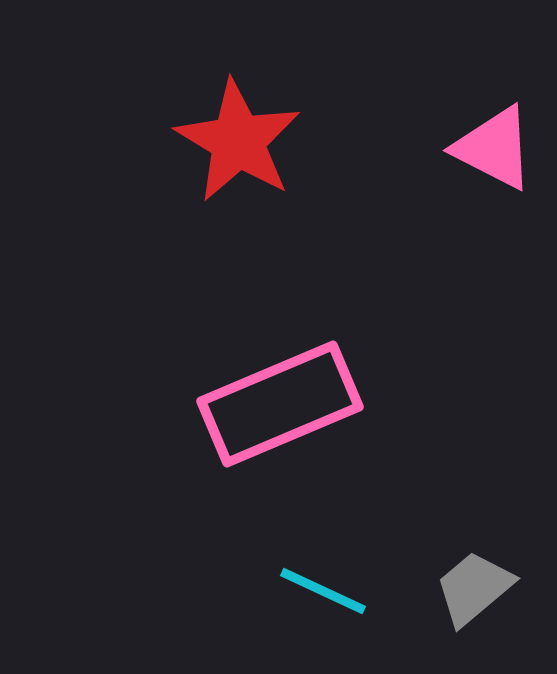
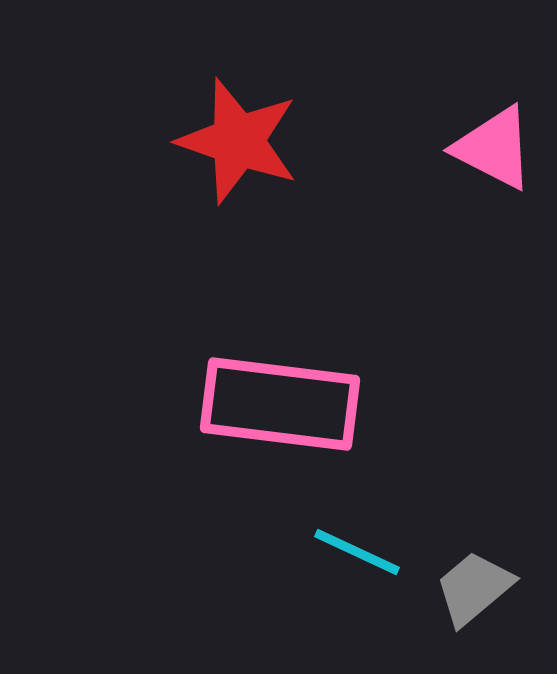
red star: rotated 12 degrees counterclockwise
pink rectangle: rotated 30 degrees clockwise
cyan line: moved 34 px right, 39 px up
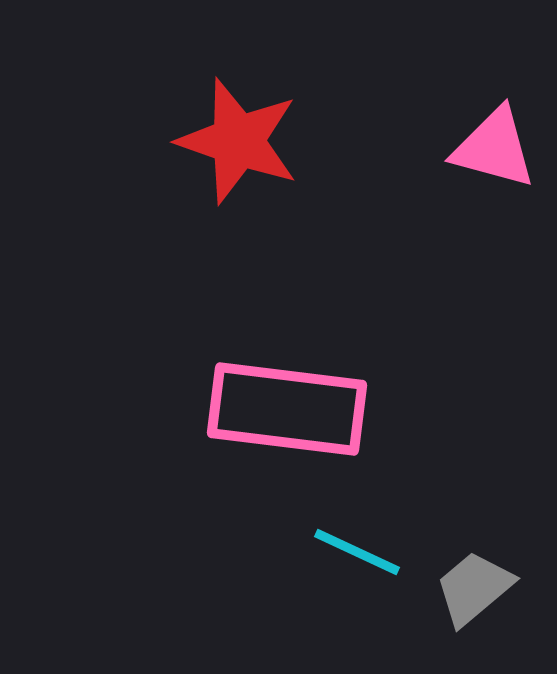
pink triangle: rotated 12 degrees counterclockwise
pink rectangle: moved 7 px right, 5 px down
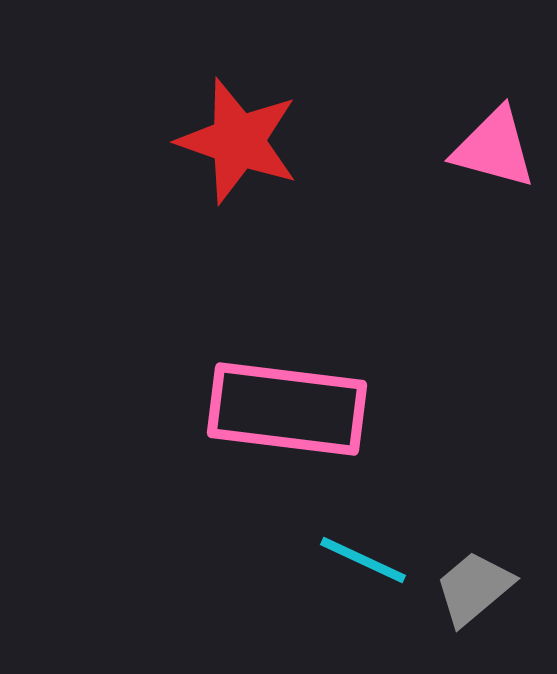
cyan line: moved 6 px right, 8 px down
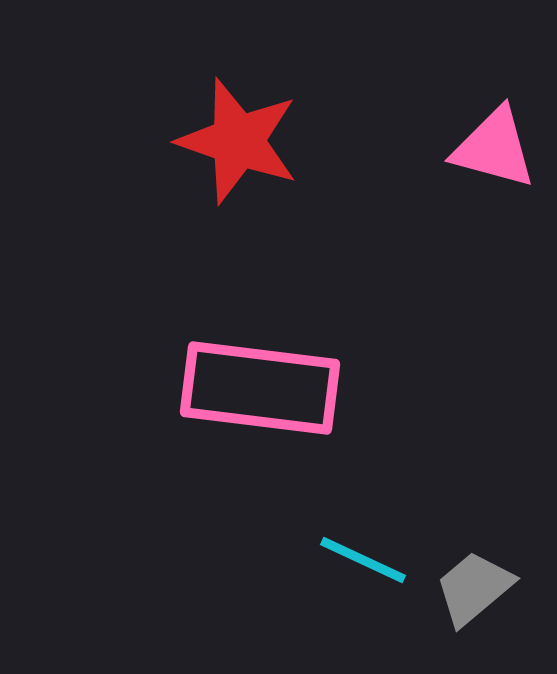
pink rectangle: moved 27 px left, 21 px up
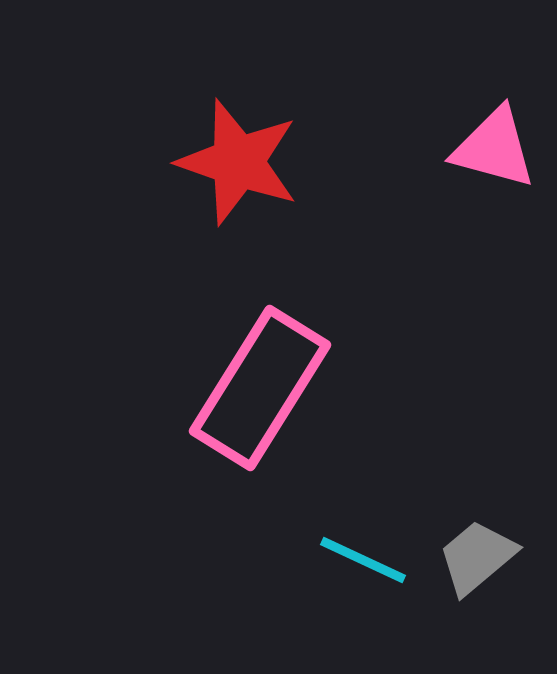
red star: moved 21 px down
pink rectangle: rotated 65 degrees counterclockwise
gray trapezoid: moved 3 px right, 31 px up
